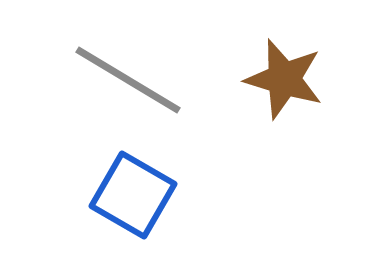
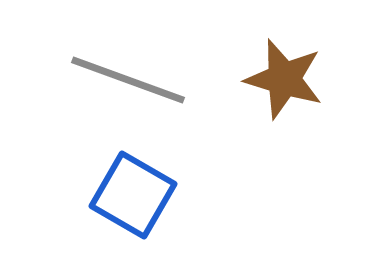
gray line: rotated 11 degrees counterclockwise
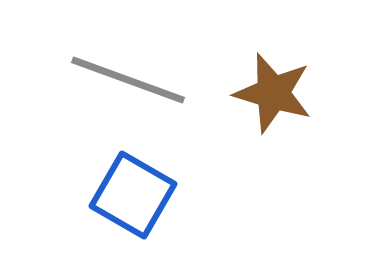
brown star: moved 11 px left, 14 px down
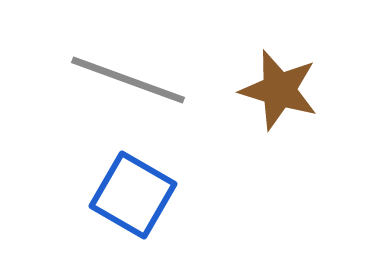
brown star: moved 6 px right, 3 px up
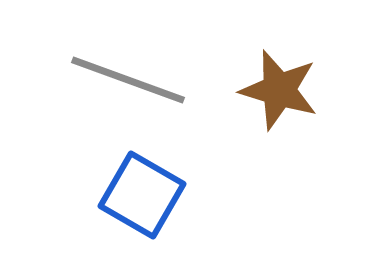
blue square: moved 9 px right
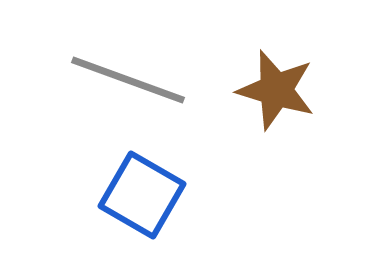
brown star: moved 3 px left
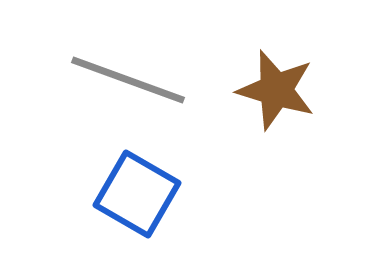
blue square: moved 5 px left, 1 px up
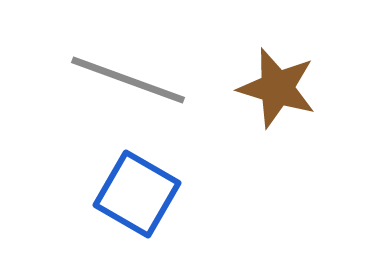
brown star: moved 1 px right, 2 px up
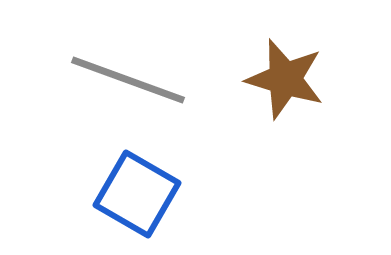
brown star: moved 8 px right, 9 px up
